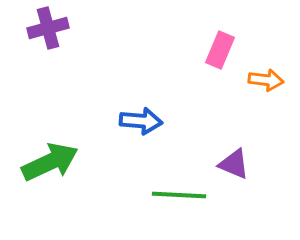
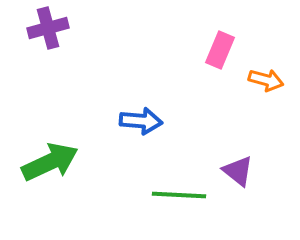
orange arrow: rotated 8 degrees clockwise
purple triangle: moved 4 px right, 7 px down; rotated 16 degrees clockwise
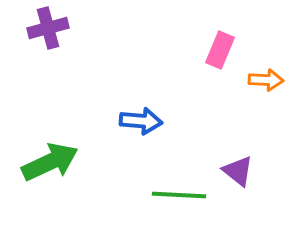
orange arrow: rotated 12 degrees counterclockwise
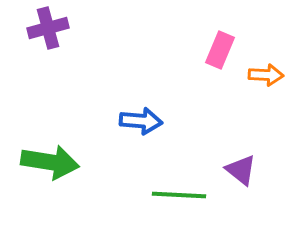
orange arrow: moved 5 px up
green arrow: rotated 34 degrees clockwise
purple triangle: moved 3 px right, 1 px up
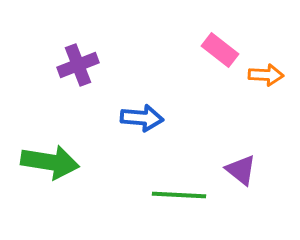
purple cross: moved 30 px right, 37 px down; rotated 6 degrees counterclockwise
pink rectangle: rotated 75 degrees counterclockwise
blue arrow: moved 1 px right, 3 px up
